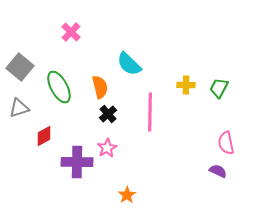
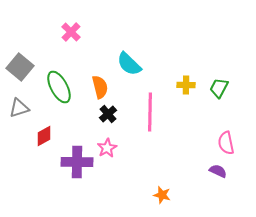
orange star: moved 35 px right; rotated 24 degrees counterclockwise
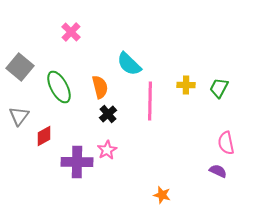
gray triangle: moved 8 px down; rotated 35 degrees counterclockwise
pink line: moved 11 px up
pink star: moved 2 px down
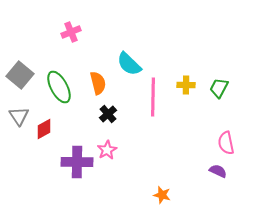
pink cross: rotated 24 degrees clockwise
gray square: moved 8 px down
orange semicircle: moved 2 px left, 4 px up
pink line: moved 3 px right, 4 px up
gray triangle: rotated 10 degrees counterclockwise
red diamond: moved 7 px up
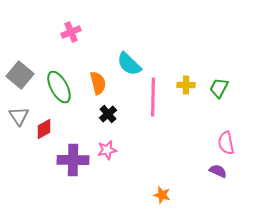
pink star: rotated 18 degrees clockwise
purple cross: moved 4 px left, 2 px up
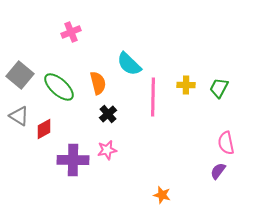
green ellipse: rotated 20 degrees counterclockwise
gray triangle: rotated 25 degrees counterclockwise
purple semicircle: rotated 78 degrees counterclockwise
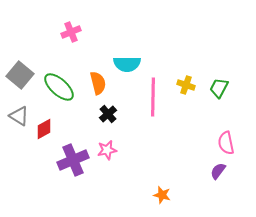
cyan semicircle: moved 2 px left; rotated 44 degrees counterclockwise
yellow cross: rotated 18 degrees clockwise
purple cross: rotated 24 degrees counterclockwise
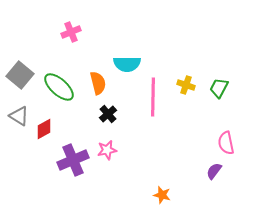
purple semicircle: moved 4 px left
